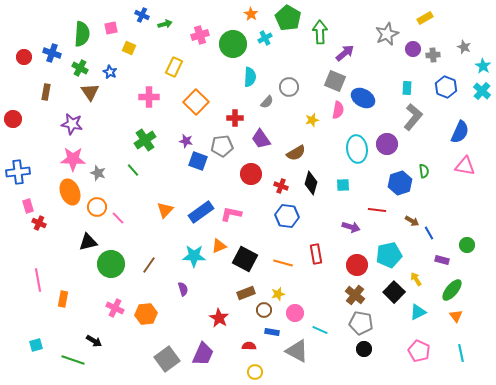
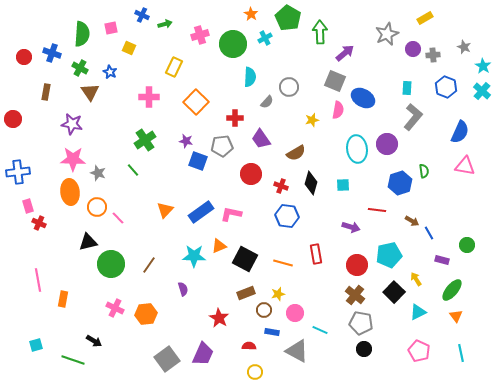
orange ellipse at (70, 192): rotated 15 degrees clockwise
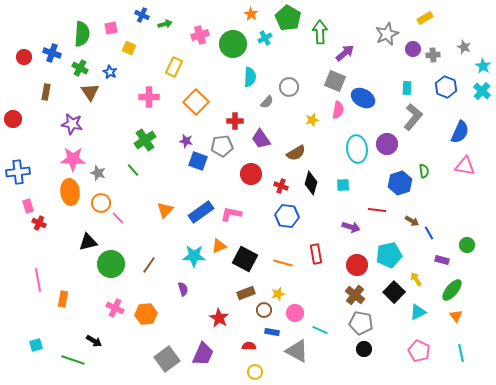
red cross at (235, 118): moved 3 px down
orange circle at (97, 207): moved 4 px right, 4 px up
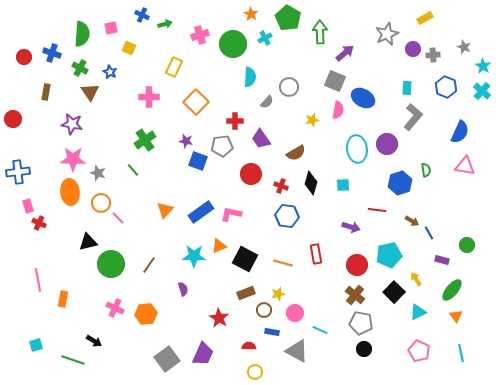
green semicircle at (424, 171): moved 2 px right, 1 px up
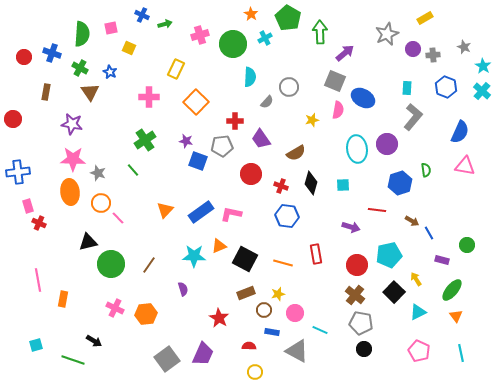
yellow rectangle at (174, 67): moved 2 px right, 2 px down
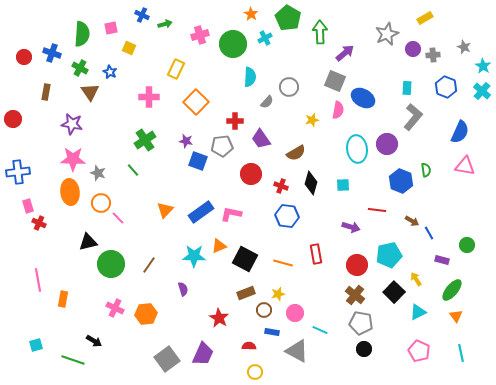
blue hexagon at (400, 183): moved 1 px right, 2 px up; rotated 20 degrees counterclockwise
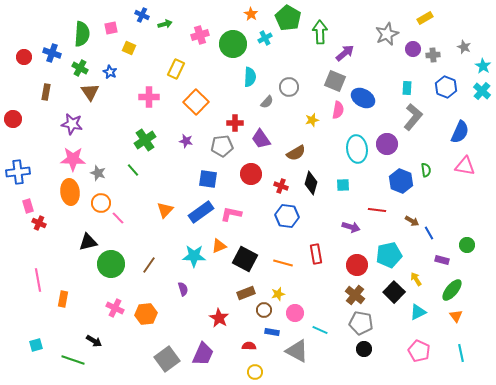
red cross at (235, 121): moved 2 px down
blue square at (198, 161): moved 10 px right, 18 px down; rotated 12 degrees counterclockwise
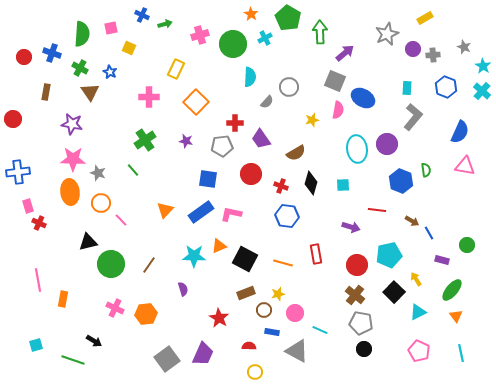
pink line at (118, 218): moved 3 px right, 2 px down
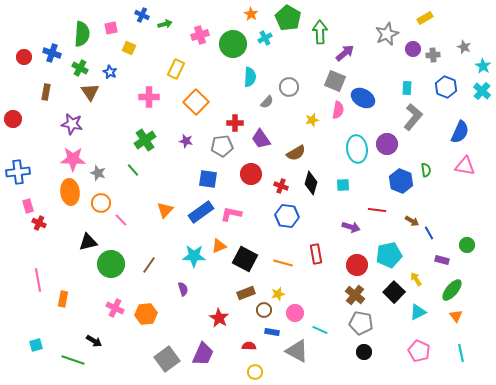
black circle at (364, 349): moved 3 px down
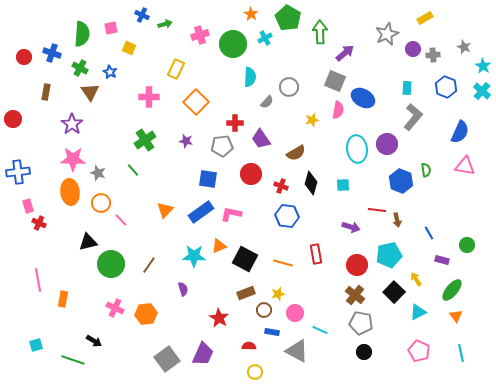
purple star at (72, 124): rotated 25 degrees clockwise
brown arrow at (412, 221): moved 15 px left, 1 px up; rotated 48 degrees clockwise
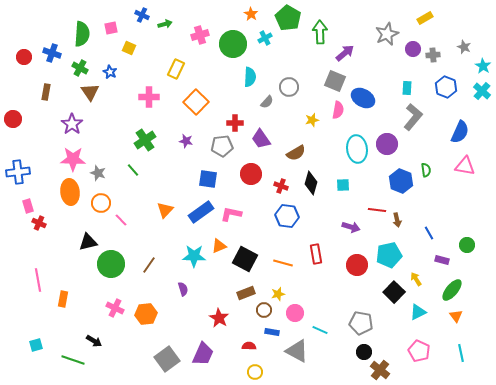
brown cross at (355, 295): moved 25 px right, 75 px down
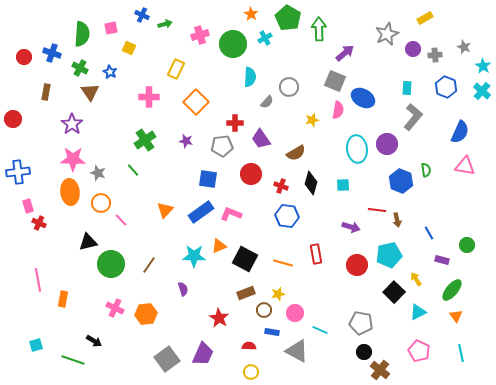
green arrow at (320, 32): moved 1 px left, 3 px up
gray cross at (433, 55): moved 2 px right
pink L-shape at (231, 214): rotated 10 degrees clockwise
yellow circle at (255, 372): moved 4 px left
